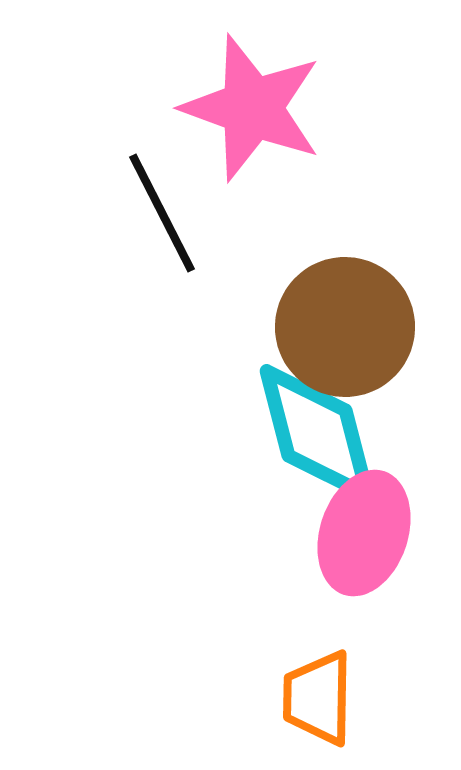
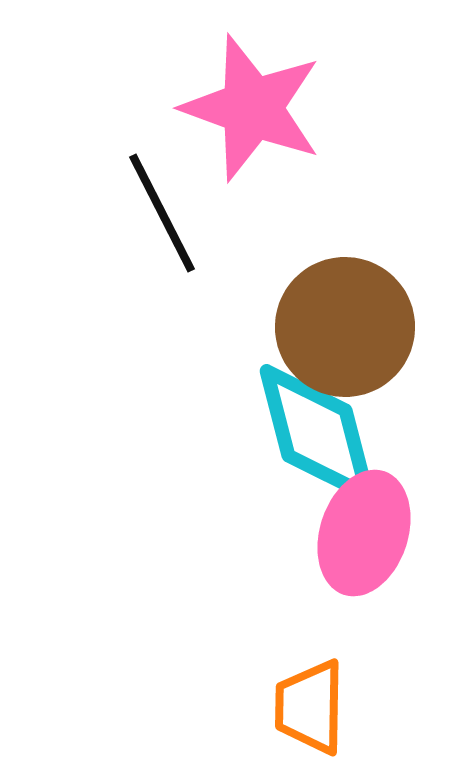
orange trapezoid: moved 8 px left, 9 px down
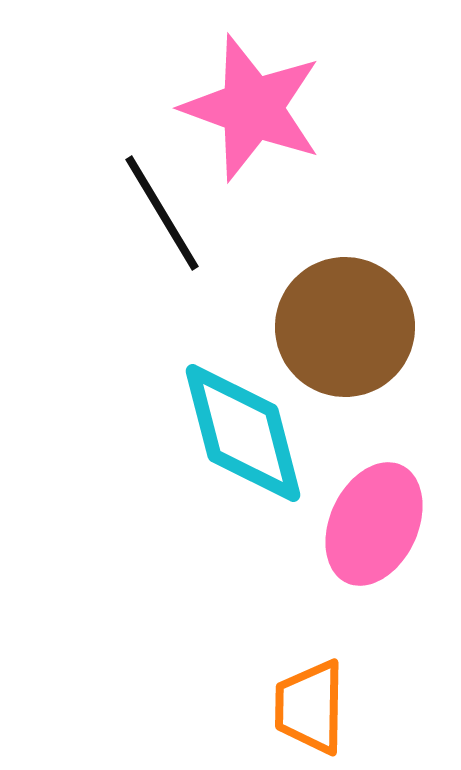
black line: rotated 4 degrees counterclockwise
cyan diamond: moved 74 px left
pink ellipse: moved 10 px right, 9 px up; rotated 7 degrees clockwise
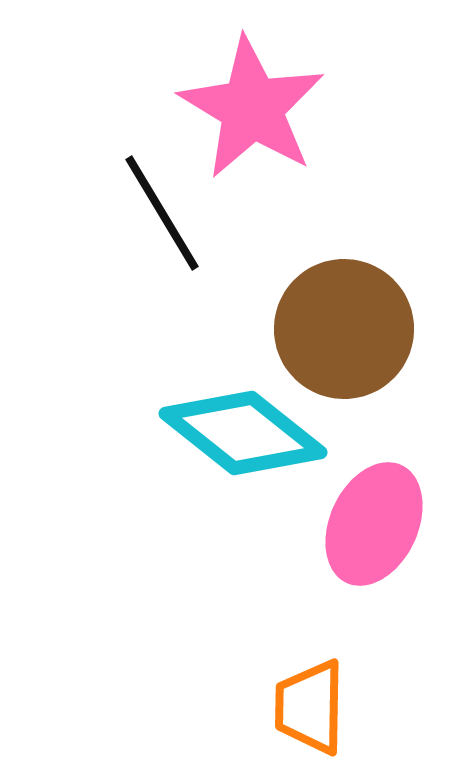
pink star: rotated 11 degrees clockwise
brown circle: moved 1 px left, 2 px down
cyan diamond: rotated 37 degrees counterclockwise
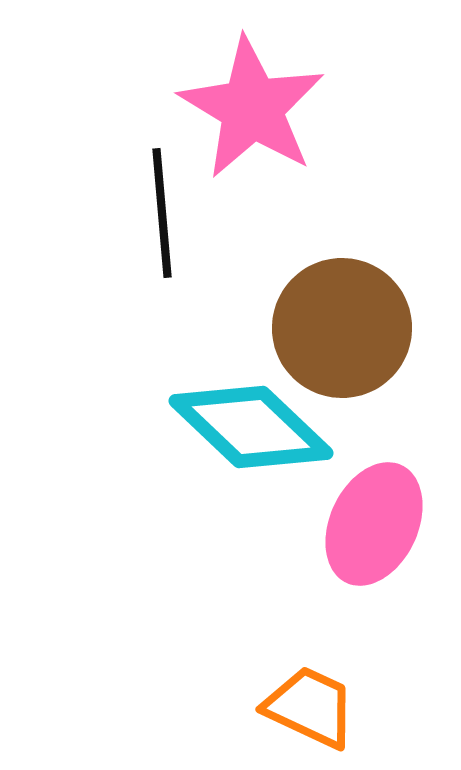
black line: rotated 26 degrees clockwise
brown circle: moved 2 px left, 1 px up
cyan diamond: moved 8 px right, 6 px up; rotated 5 degrees clockwise
orange trapezoid: rotated 114 degrees clockwise
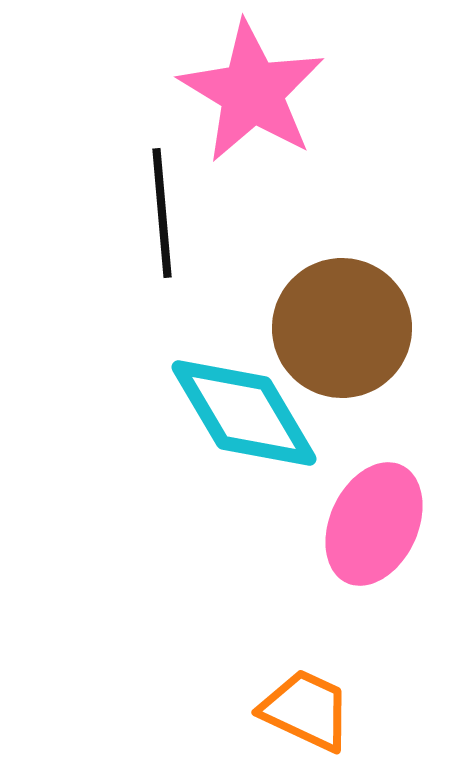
pink star: moved 16 px up
cyan diamond: moved 7 px left, 14 px up; rotated 16 degrees clockwise
orange trapezoid: moved 4 px left, 3 px down
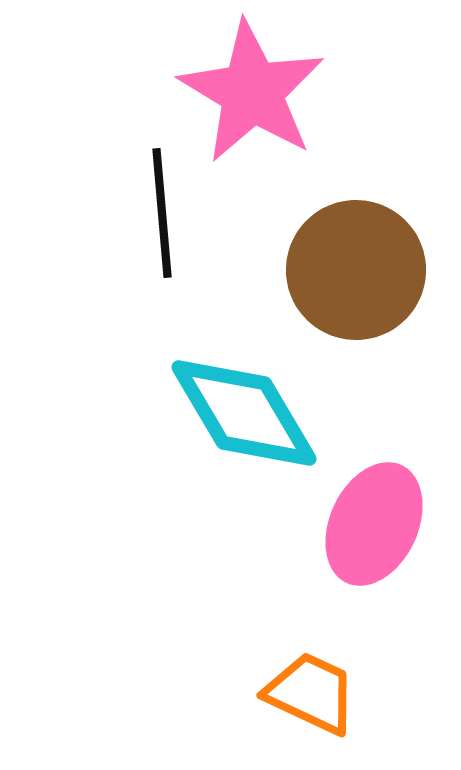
brown circle: moved 14 px right, 58 px up
orange trapezoid: moved 5 px right, 17 px up
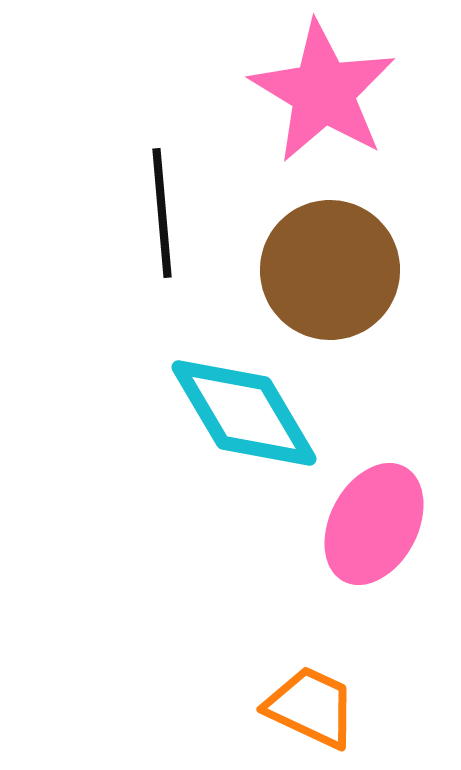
pink star: moved 71 px right
brown circle: moved 26 px left
pink ellipse: rotated 3 degrees clockwise
orange trapezoid: moved 14 px down
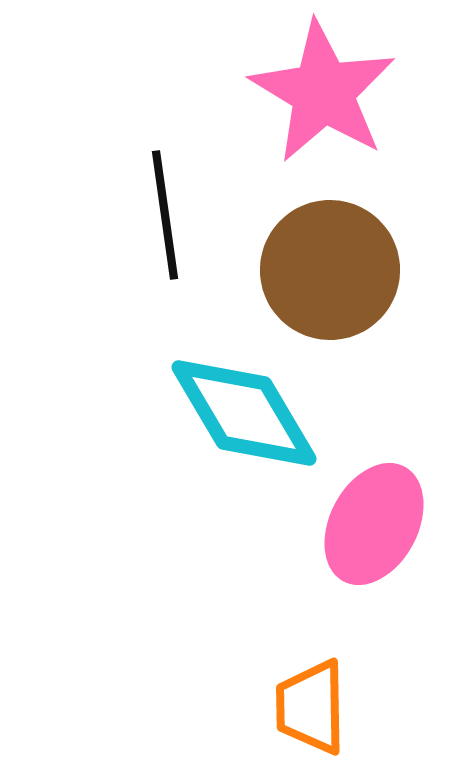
black line: moved 3 px right, 2 px down; rotated 3 degrees counterclockwise
orange trapezoid: rotated 116 degrees counterclockwise
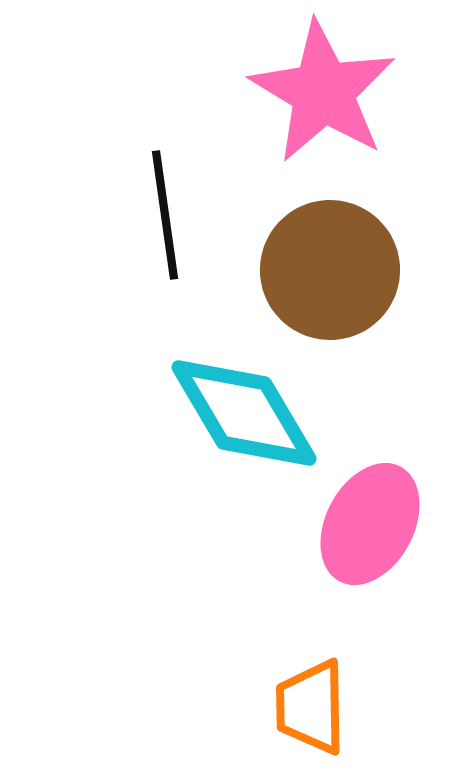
pink ellipse: moved 4 px left
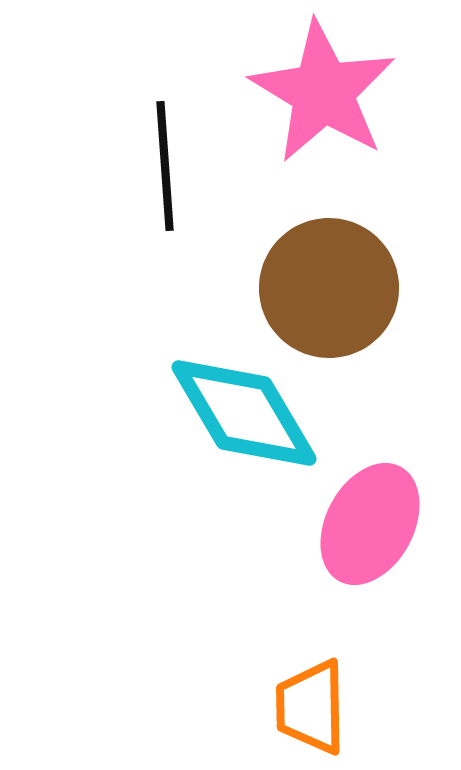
black line: moved 49 px up; rotated 4 degrees clockwise
brown circle: moved 1 px left, 18 px down
